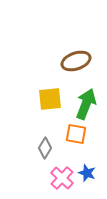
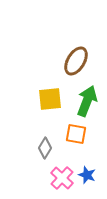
brown ellipse: rotated 40 degrees counterclockwise
green arrow: moved 1 px right, 3 px up
blue star: moved 2 px down
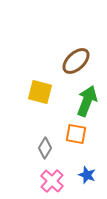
brown ellipse: rotated 16 degrees clockwise
yellow square: moved 10 px left, 7 px up; rotated 20 degrees clockwise
pink cross: moved 10 px left, 3 px down
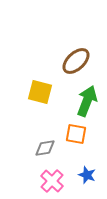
gray diamond: rotated 50 degrees clockwise
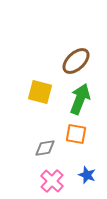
green arrow: moved 7 px left, 2 px up
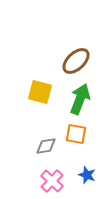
gray diamond: moved 1 px right, 2 px up
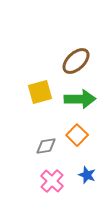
yellow square: rotated 30 degrees counterclockwise
green arrow: rotated 68 degrees clockwise
orange square: moved 1 px right, 1 px down; rotated 35 degrees clockwise
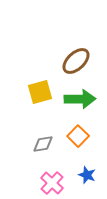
orange square: moved 1 px right, 1 px down
gray diamond: moved 3 px left, 2 px up
pink cross: moved 2 px down
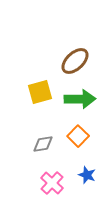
brown ellipse: moved 1 px left
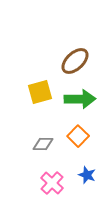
gray diamond: rotated 10 degrees clockwise
